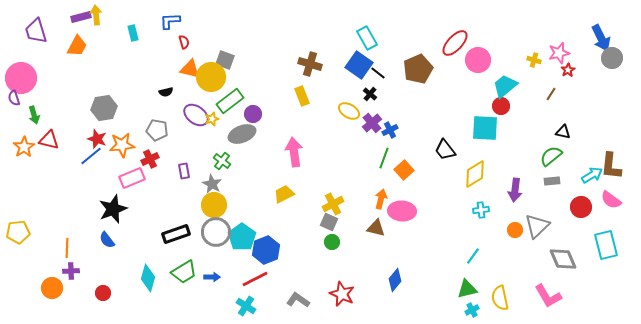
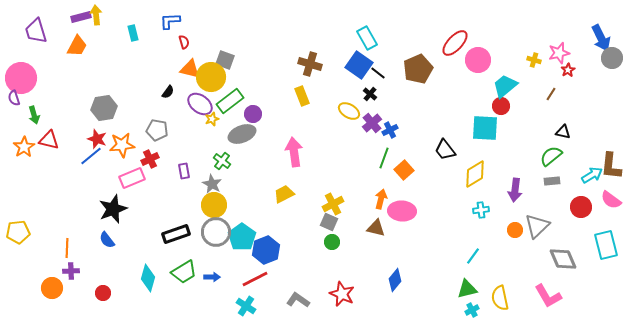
black semicircle at (166, 92): moved 2 px right; rotated 40 degrees counterclockwise
purple ellipse at (196, 115): moved 4 px right, 11 px up
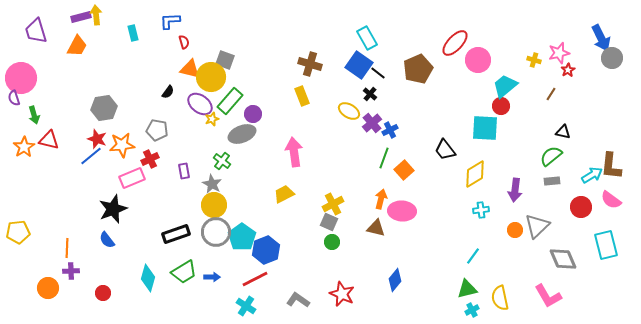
green rectangle at (230, 101): rotated 12 degrees counterclockwise
orange circle at (52, 288): moved 4 px left
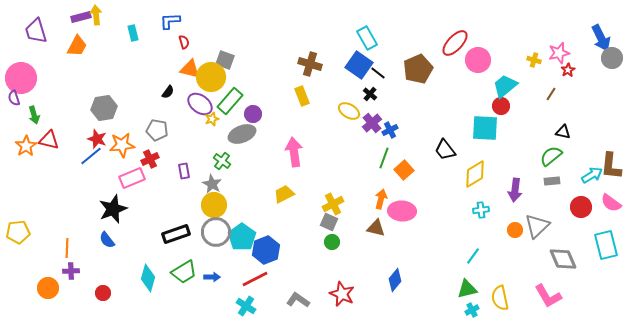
orange star at (24, 147): moved 2 px right, 1 px up
pink semicircle at (611, 200): moved 3 px down
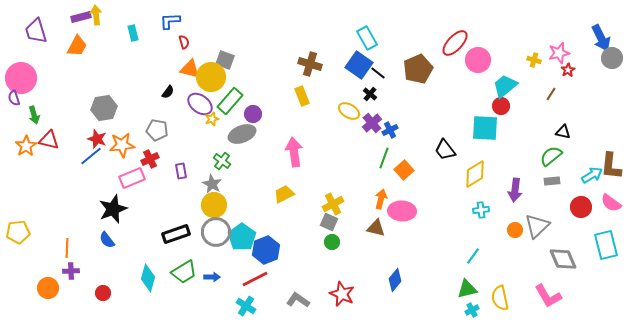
purple rectangle at (184, 171): moved 3 px left
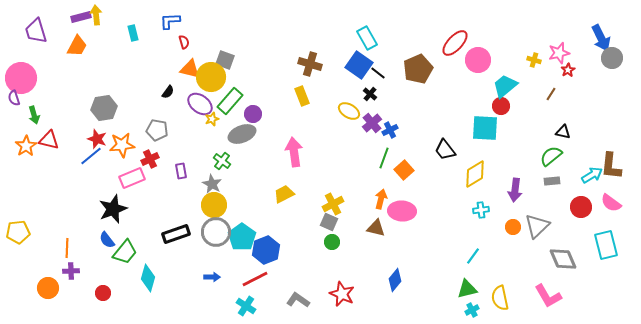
orange circle at (515, 230): moved 2 px left, 3 px up
green trapezoid at (184, 272): moved 59 px left, 20 px up; rotated 20 degrees counterclockwise
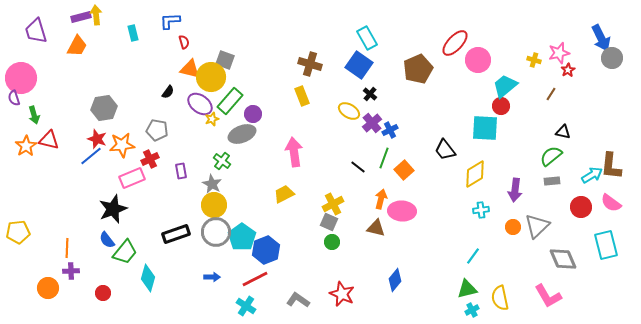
black line at (378, 73): moved 20 px left, 94 px down
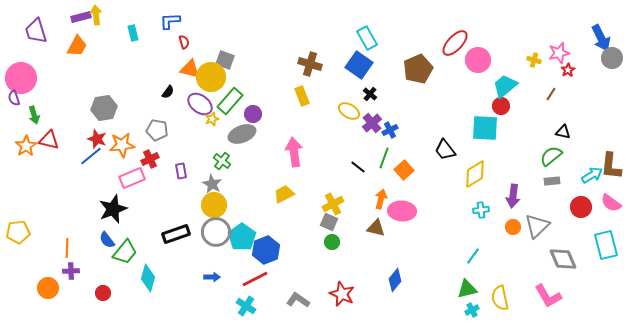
purple arrow at (515, 190): moved 2 px left, 6 px down
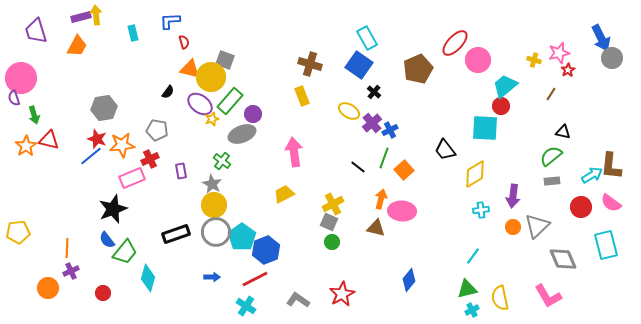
black cross at (370, 94): moved 4 px right, 2 px up
purple cross at (71, 271): rotated 21 degrees counterclockwise
blue diamond at (395, 280): moved 14 px right
red star at (342, 294): rotated 20 degrees clockwise
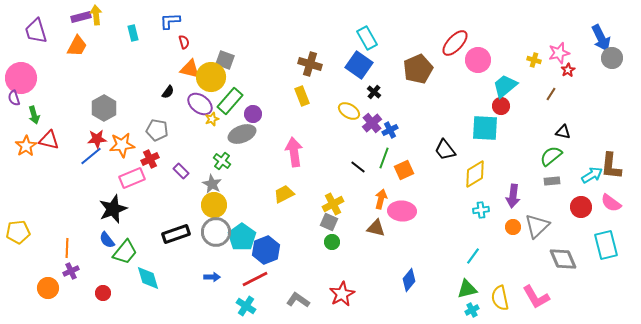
gray hexagon at (104, 108): rotated 20 degrees counterclockwise
red star at (97, 139): rotated 24 degrees counterclockwise
orange square at (404, 170): rotated 18 degrees clockwise
purple rectangle at (181, 171): rotated 35 degrees counterclockwise
cyan diamond at (148, 278): rotated 32 degrees counterclockwise
pink L-shape at (548, 296): moved 12 px left, 1 px down
